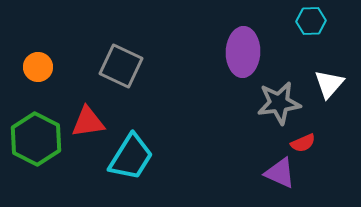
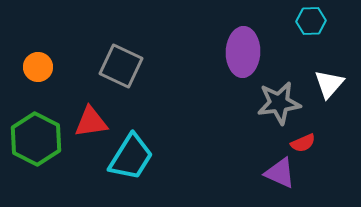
red triangle: moved 3 px right
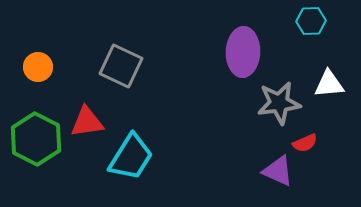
white triangle: rotated 44 degrees clockwise
red triangle: moved 4 px left
red semicircle: moved 2 px right
purple triangle: moved 2 px left, 2 px up
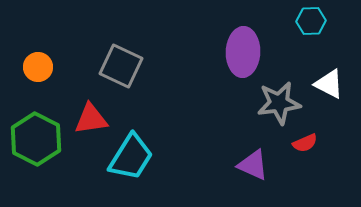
white triangle: rotated 32 degrees clockwise
red triangle: moved 4 px right, 3 px up
purple triangle: moved 25 px left, 6 px up
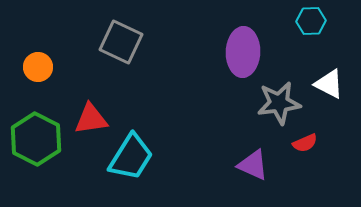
gray square: moved 24 px up
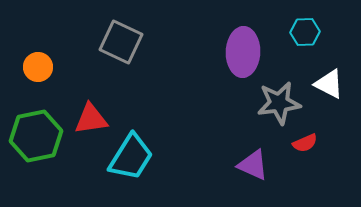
cyan hexagon: moved 6 px left, 11 px down
green hexagon: moved 3 px up; rotated 21 degrees clockwise
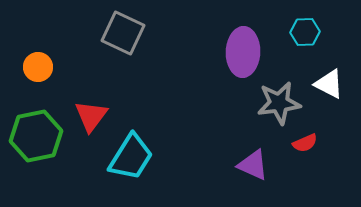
gray square: moved 2 px right, 9 px up
red triangle: moved 3 px up; rotated 45 degrees counterclockwise
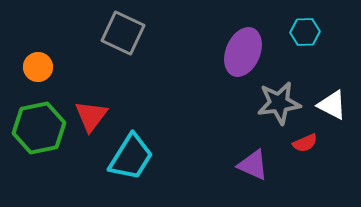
purple ellipse: rotated 21 degrees clockwise
white triangle: moved 3 px right, 21 px down
green hexagon: moved 3 px right, 8 px up
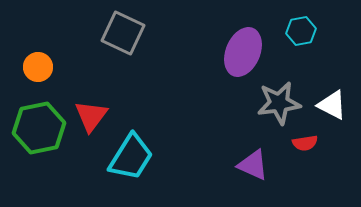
cyan hexagon: moved 4 px left, 1 px up; rotated 8 degrees counterclockwise
red semicircle: rotated 15 degrees clockwise
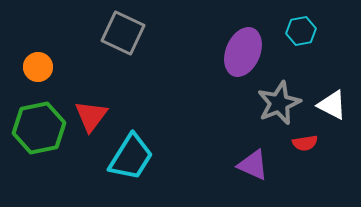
gray star: rotated 15 degrees counterclockwise
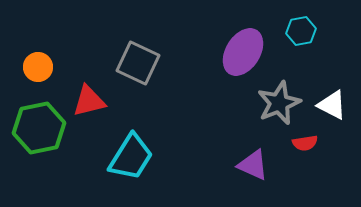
gray square: moved 15 px right, 30 px down
purple ellipse: rotated 9 degrees clockwise
red triangle: moved 2 px left, 15 px up; rotated 39 degrees clockwise
